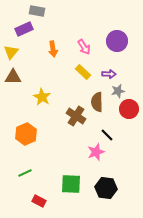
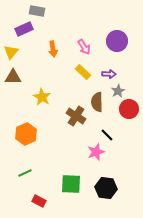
gray star: rotated 16 degrees counterclockwise
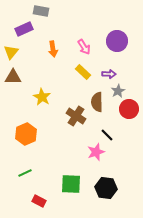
gray rectangle: moved 4 px right
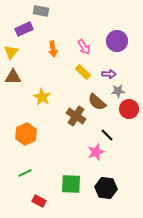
gray star: rotated 24 degrees clockwise
brown semicircle: rotated 48 degrees counterclockwise
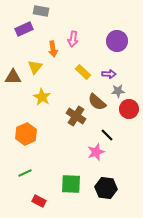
pink arrow: moved 11 px left, 8 px up; rotated 42 degrees clockwise
yellow triangle: moved 24 px right, 15 px down
